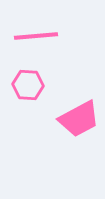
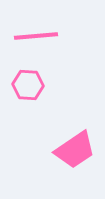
pink trapezoid: moved 4 px left, 31 px down; rotated 6 degrees counterclockwise
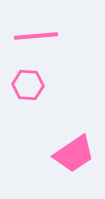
pink trapezoid: moved 1 px left, 4 px down
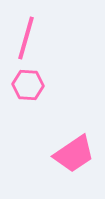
pink line: moved 10 px left, 2 px down; rotated 69 degrees counterclockwise
